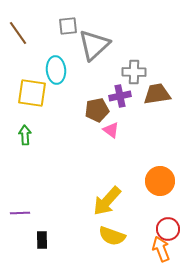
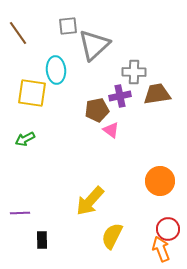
green arrow: moved 4 px down; rotated 114 degrees counterclockwise
yellow arrow: moved 17 px left
yellow semicircle: rotated 96 degrees clockwise
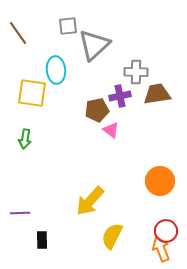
gray cross: moved 2 px right
green arrow: rotated 54 degrees counterclockwise
red circle: moved 2 px left, 2 px down
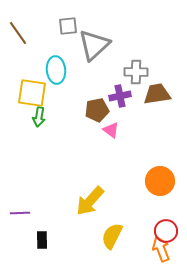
green arrow: moved 14 px right, 22 px up
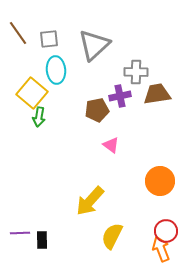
gray square: moved 19 px left, 13 px down
yellow square: rotated 32 degrees clockwise
pink triangle: moved 15 px down
purple line: moved 20 px down
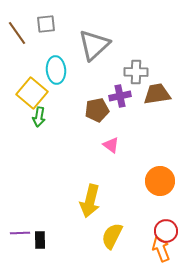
brown line: moved 1 px left
gray square: moved 3 px left, 15 px up
yellow arrow: rotated 28 degrees counterclockwise
black rectangle: moved 2 px left
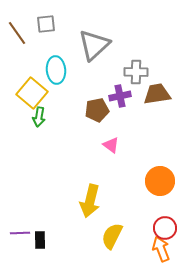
red circle: moved 1 px left, 3 px up
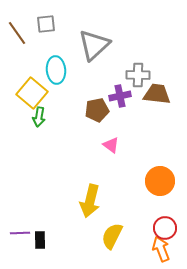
gray cross: moved 2 px right, 3 px down
brown trapezoid: rotated 16 degrees clockwise
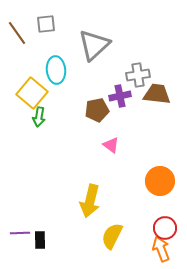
gray cross: rotated 10 degrees counterclockwise
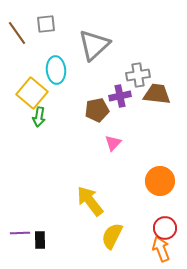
pink triangle: moved 2 px right, 2 px up; rotated 36 degrees clockwise
yellow arrow: rotated 128 degrees clockwise
